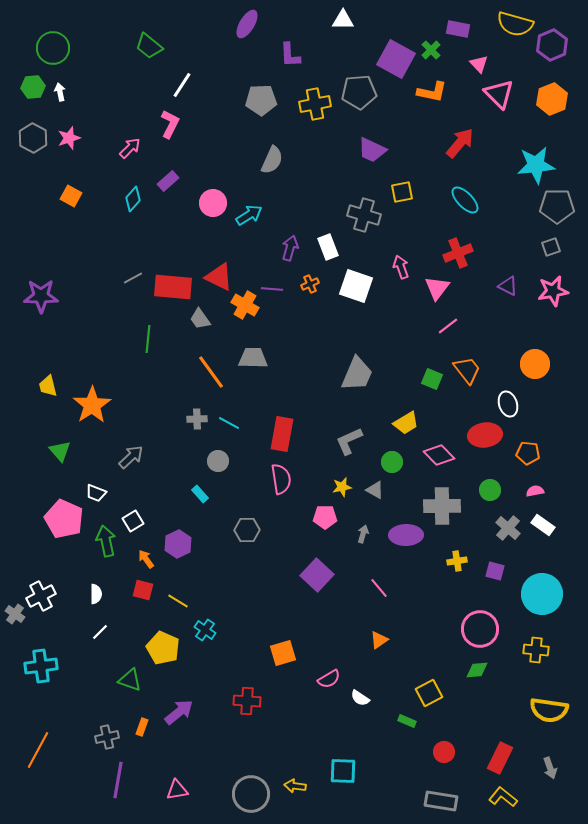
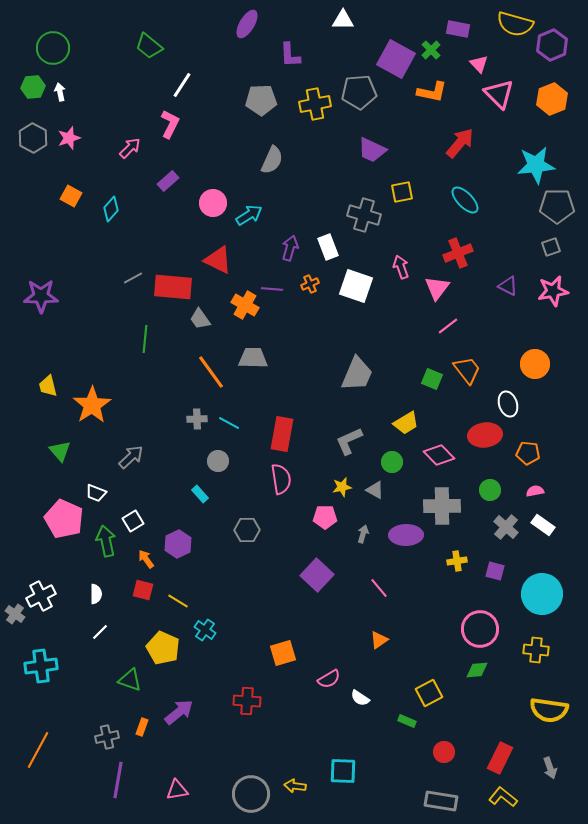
cyan diamond at (133, 199): moved 22 px left, 10 px down
red triangle at (219, 277): moved 1 px left, 17 px up
green line at (148, 339): moved 3 px left
gray cross at (508, 528): moved 2 px left, 1 px up
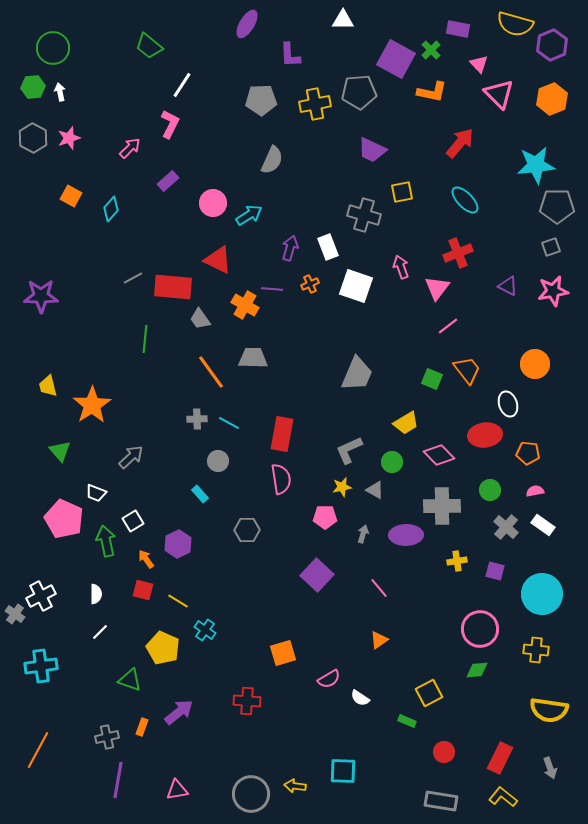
gray L-shape at (349, 441): moved 9 px down
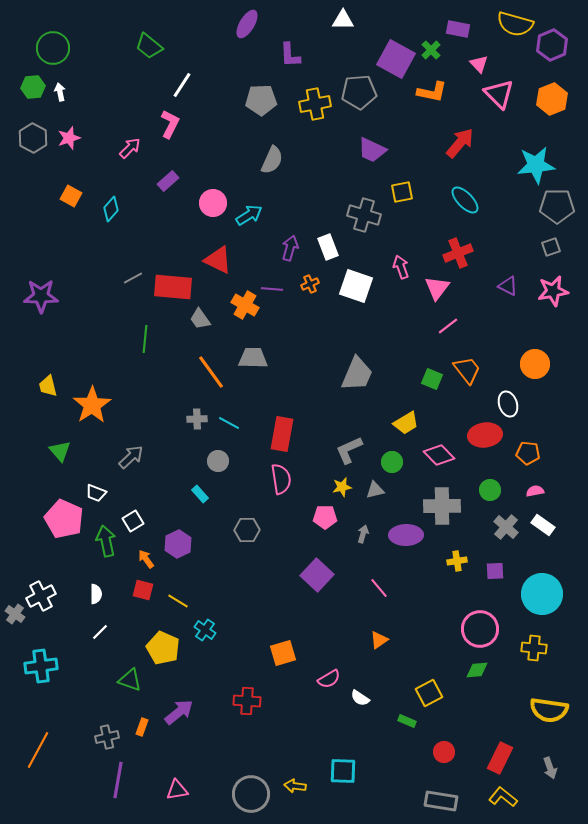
gray triangle at (375, 490): rotated 42 degrees counterclockwise
purple square at (495, 571): rotated 18 degrees counterclockwise
yellow cross at (536, 650): moved 2 px left, 2 px up
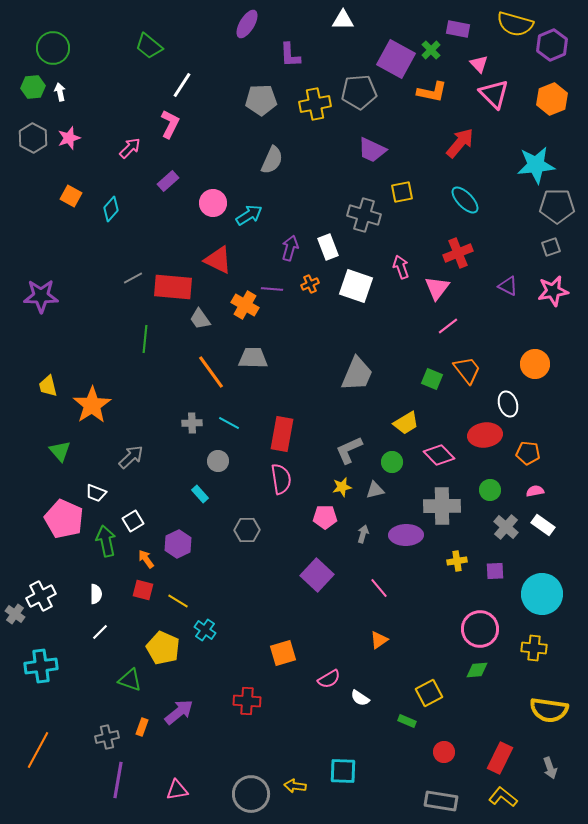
pink triangle at (499, 94): moved 5 px left
gray cross at (197, 419): moved 5 px left, 4 px down
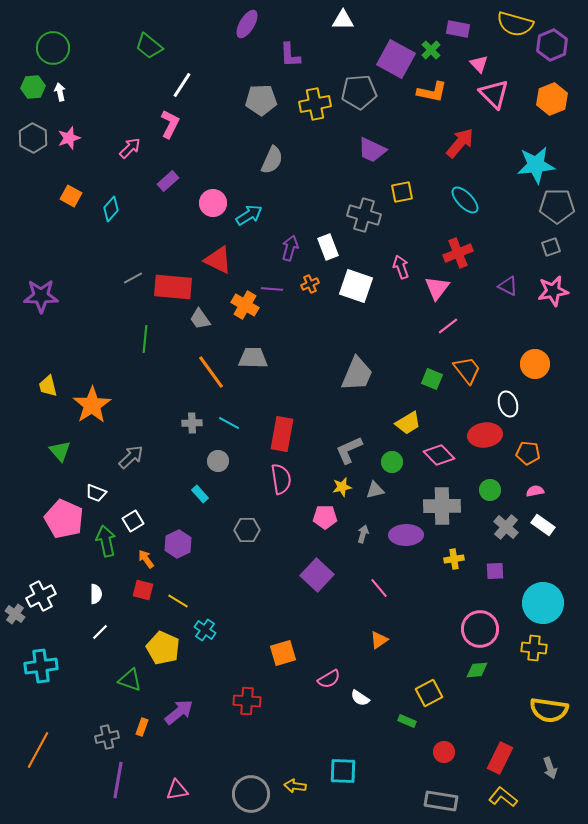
yellow trapezoid at (406, 423): moved 2 px right
yellow cross at (457, 561): moved 3 px left, 2 px up
cyan circle at (542, 594): moved 1 px right, 9 px down
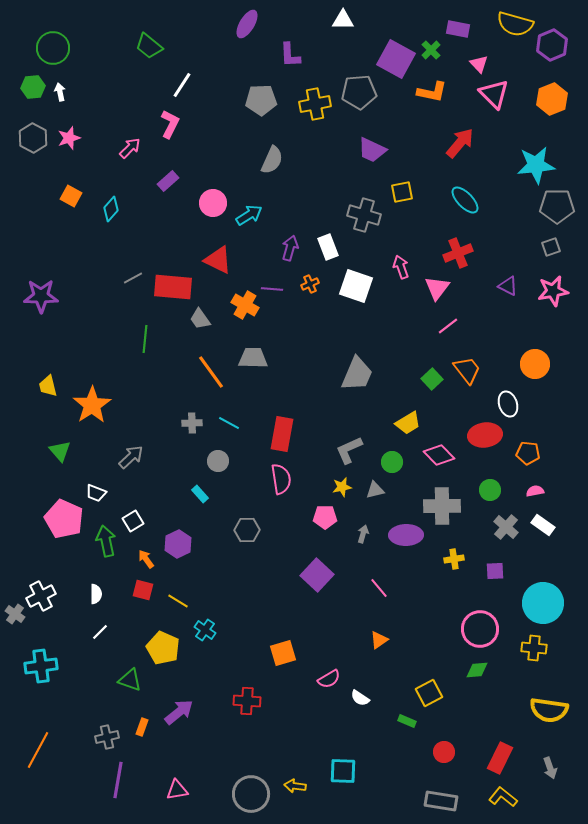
green square at (432, 379): rotated 25 degrees clockwise
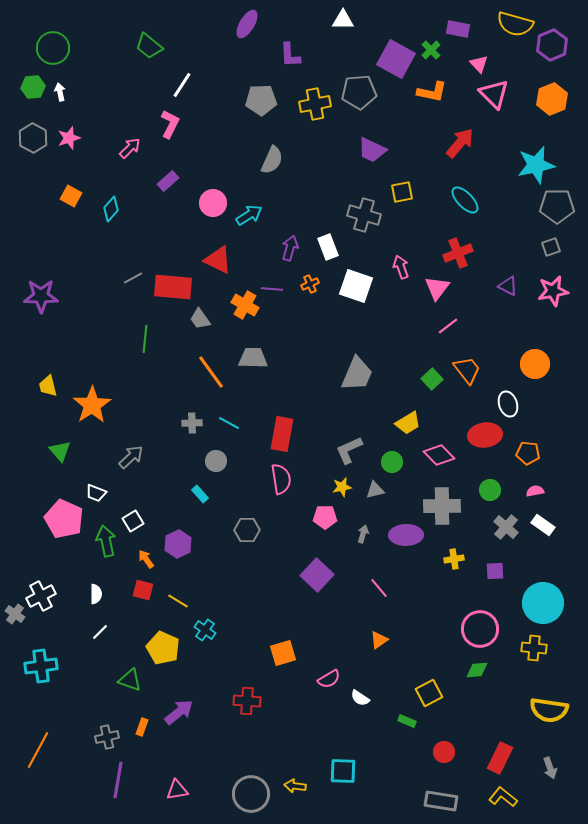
cyan star at (536, 165): rotated 6 degrees counterclockwise
gray circle at (218, 461): moved 2 px left
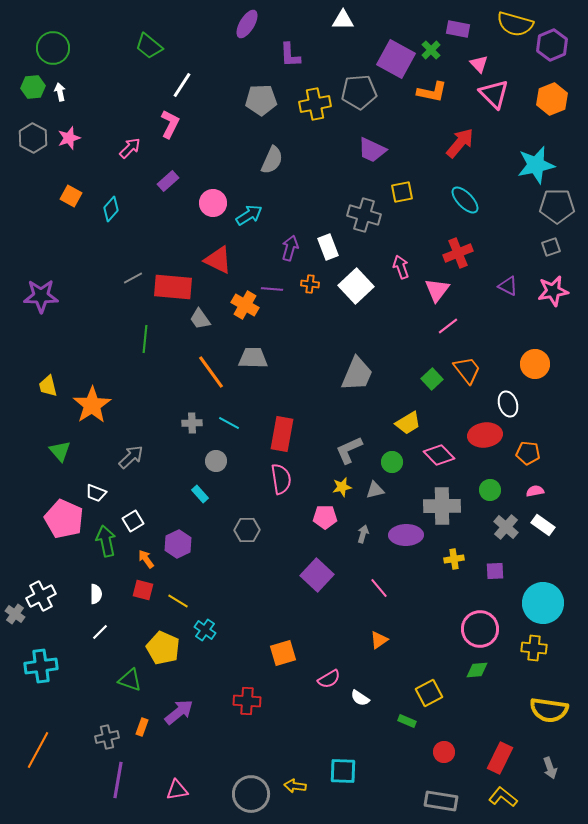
orange cross at (310, 284): rotated 30 degrees clockwise
white square at (356, 286): rotated 28 degrees clockwise
pink triangle at (437, 288): moved 2 px down
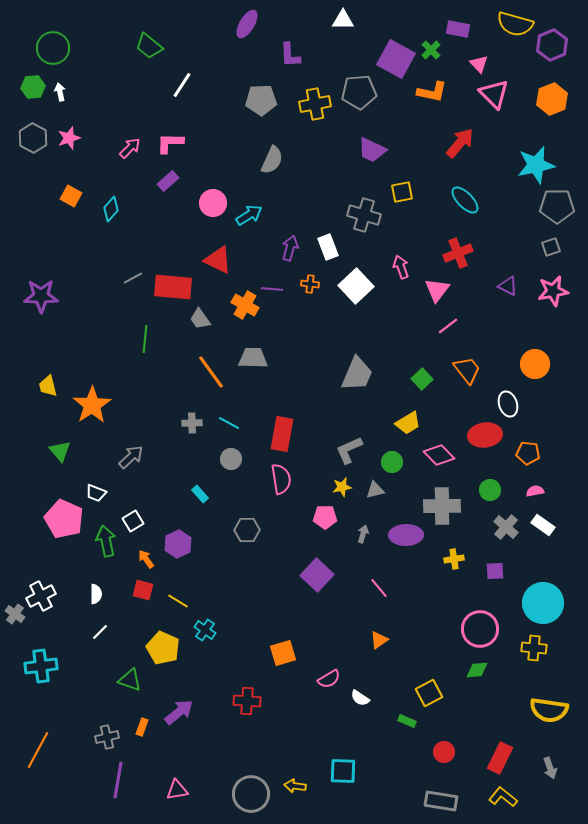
pink L-shape at (170, 124): moved 19 px down; rotated 116 degrees counterclockwise
green square at (432, 379): moved 10 px left
gray circle at (216, 461): moved 15 px right, 2 px up
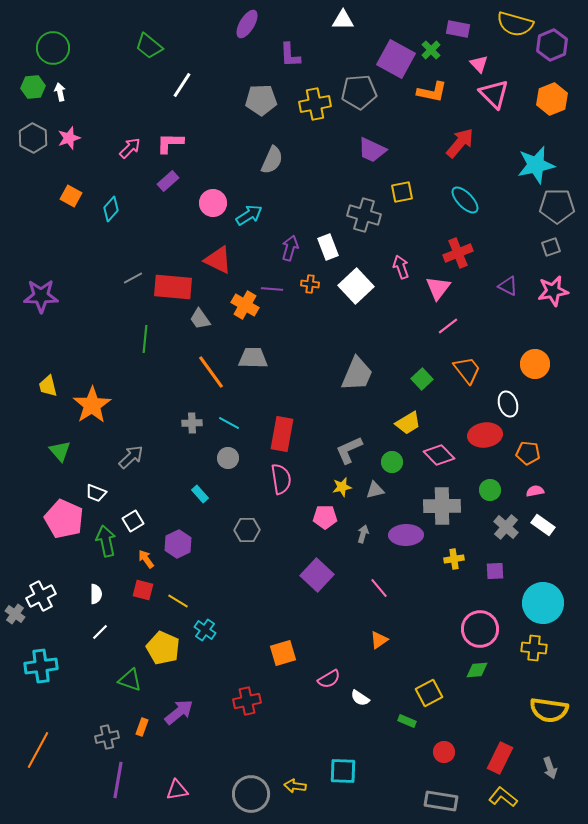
pink triangle at (437, 290): moved 1 px right, 2 px up
gray circle at (231, 459): moved 3 px left, 1 px up
red cross at (247, 701): rotated 16 degrees counterclockwise
